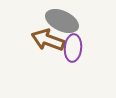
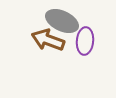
purple ellipse: moved 12 px right, 7 px up
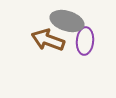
gray ellipse: moved 5 px right; rotated 8 degrees counterclockwise
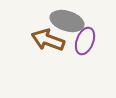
purple ellipse: rotated 16 degrees clockwise
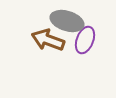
purple ellipse: moved 1 px up
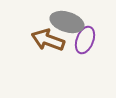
gray ellipse: moved 1 px down
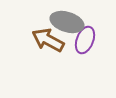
brown arrow: rotated 8 degrees clockwise
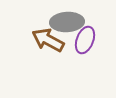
gray ellipse: rotated 20 degrees counterclockwise
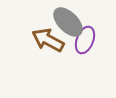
gray ellipse: moved 1 px right; rotated 48 degrees clockwise
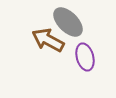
purple ellipse: moved 17 px down; rotated 36 degrees counterclockwise
